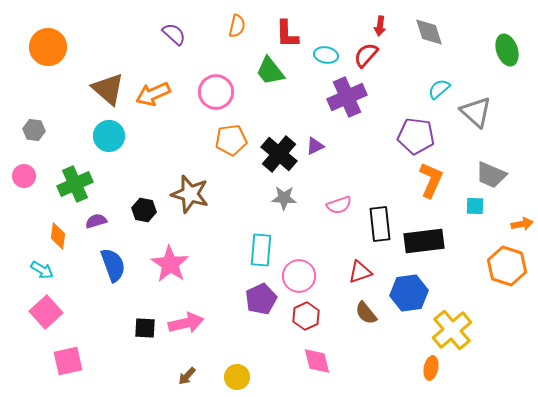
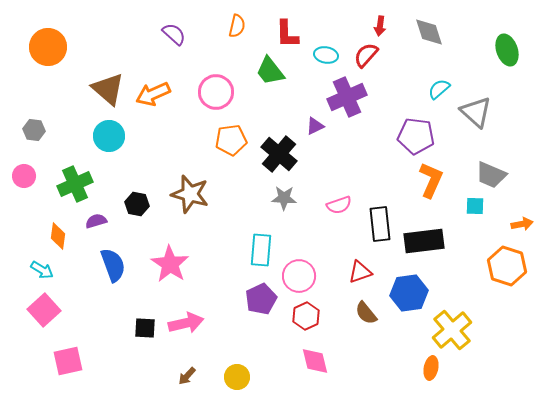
purple triangle at (315, 146): moved 20 px up
black hexagon at (144, 210): moved 7 px left, 6 px up
pink square at (46, 312): moved 2 px left, 2 px up
pink diamond at (317, 361): moved 2 px left
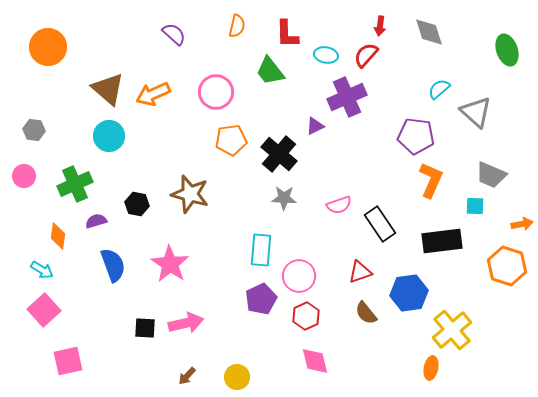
black rectangle at (380, 224): rotated 28 degrees counterclockwise
black rectangle at (424, 241): moved 18 px right
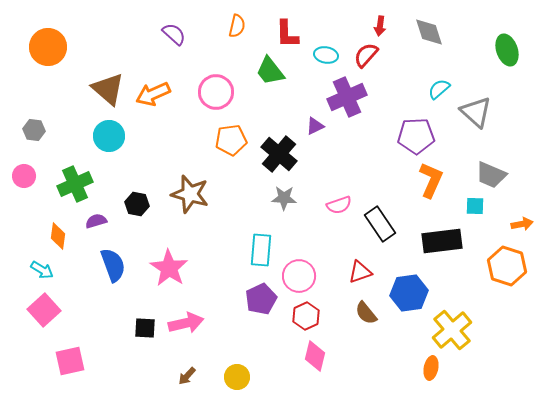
purple pentagon at (416, 136): rotated 9 degrees counterclockwise
pink star at (170, 264): moved 1 px left, 4 px down
pink square at (68, 361): moved 2 px right
pink diamond at (315, 361): moved 5 px up; rotated 28 degrees clockwise
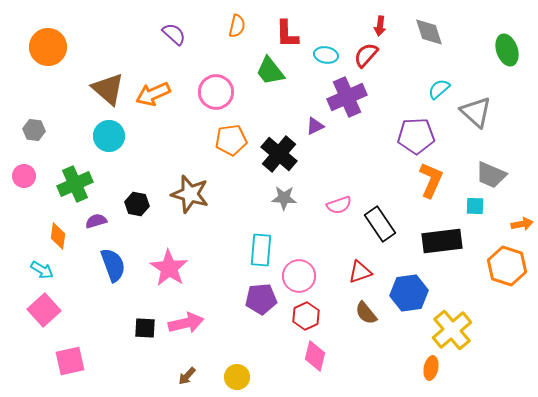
purple pentagon at (261, 299): rotated 20 degrees clockwise
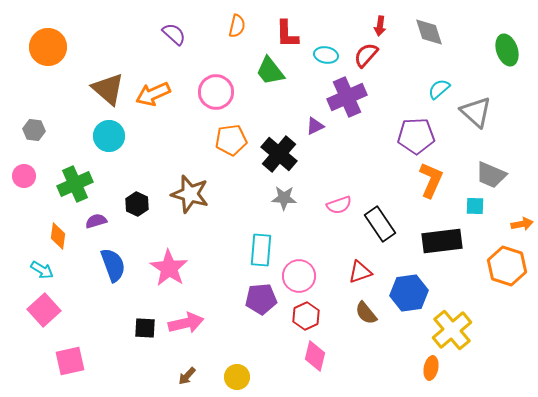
black hexagon at (137, 204): rotated 15 degrees clockwise
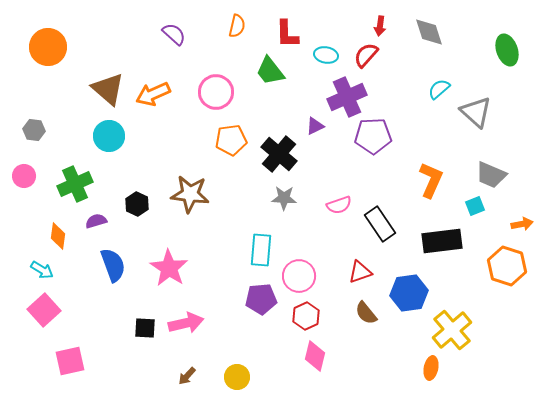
purple pentagon at (416, 136): moved 43 px left
brown star at (190, 194): rotated 9 degrees counterclockwise
cyan square at (475, 206): rotated 24 degrees counterclockwise
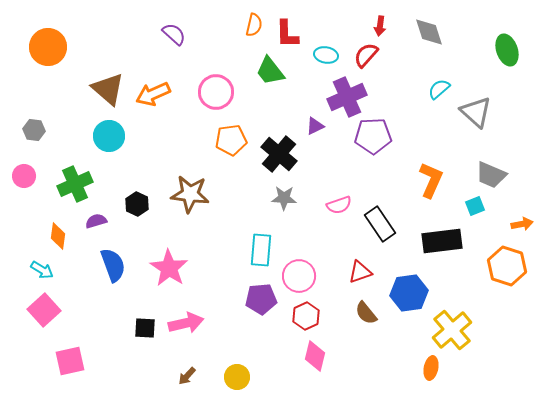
orange semicircle at (237, 26): moved 17 px right, 1 px up
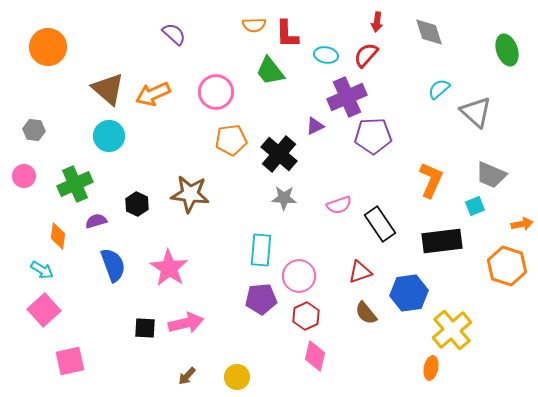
orange semicircle at (254, 25): rotated 75 degrees clockwise
red arrow at (380, 26): moved 3 px left, 4 px up
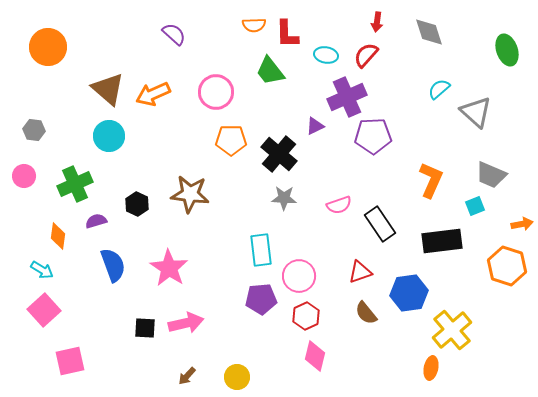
orange pentagon at (231, 140): rotated 8 degrees clockwise
cyan rectangle at (261, 250): rotated 12 degrees counterclockwise
